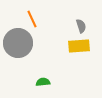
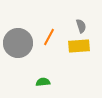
orange line: moved 17 px right, 18 px down; rotated 54 degrees clockwise
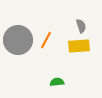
orange line: moved 3 px left, 3 px down
gray circle: moved 3 px up
green semicircle: moved 14 px right
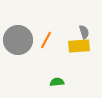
gray semicircle: moved 3 px right, 6 px down
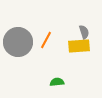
gray circle: moved 2 px down
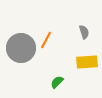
gray circle: moved 3 px right, 6 px down
yellow rectangle: moved 8 px right, 16 px down
green semicircle: rotated 40 degrees counterclockwise
